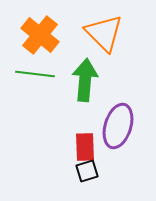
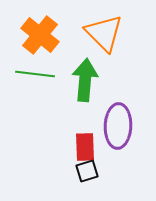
purple ellipse: rotated 15 degrees counterclockwise
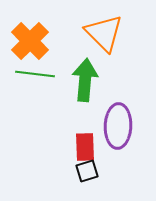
orange cross: moved 10 px left, 6 px down; rotated 6 degrees clockwise
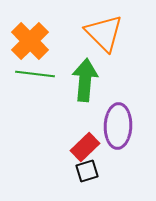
red rectangle: rotated 48 degrees clockwise
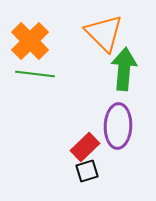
green arrow: moved 39 px right, 11 px up
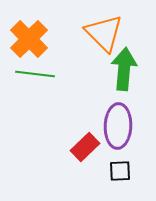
orange cross: moved 1 px left, 2 px up
black square: moved 33 px right; rotated 15 degrees clockwise
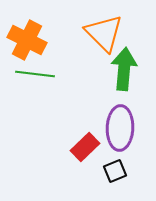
orange cross: moved 2 px left, 1 px down; rotated 18 degrees counterclockwise
purple ellipse: moved 2 px right, 2 px down
black square: moved 5 px left; rotated 20 degrees counterclockwise
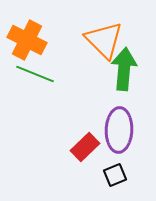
orange triangle: moved 7 px down
green line: rotated 15 degrees clockwise
purple ellipse: moved 1 px left, 2 px down
black square: moved 4 px down
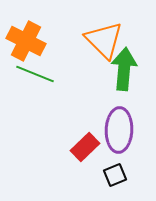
orange cross: moved 1 px left, 1 px down
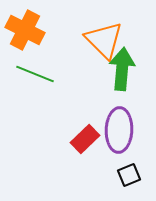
orange cross: moved 1 px left, 11 px up
green arrow: moved 2 px left
red rectangle: moved 8 px up
black square: moved 14 px right
